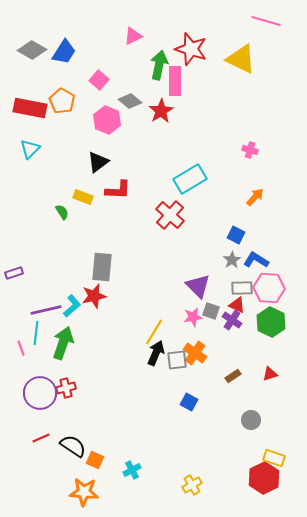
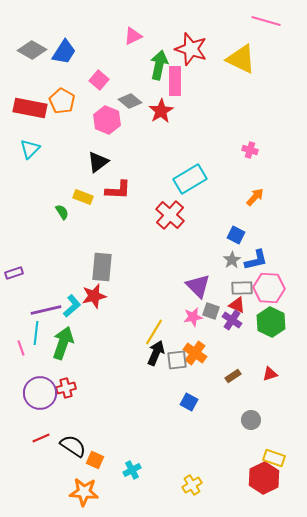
blue L-shape at (256, 260): rotated 135 degrees clockwise
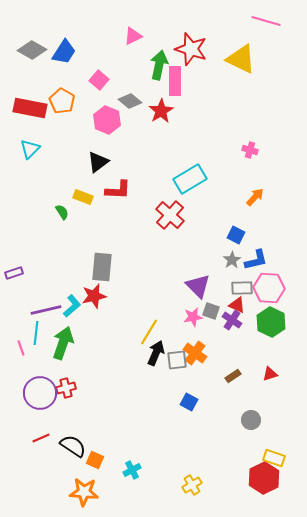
yellow line at (154, 332): moved 5 px left
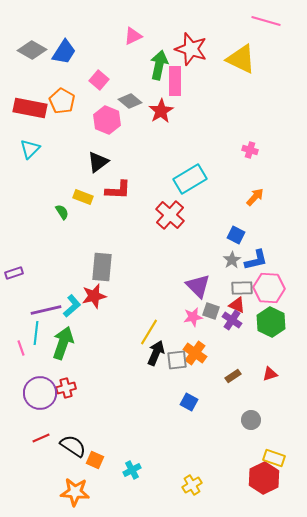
orange star at (84, 492): moved 9 px left
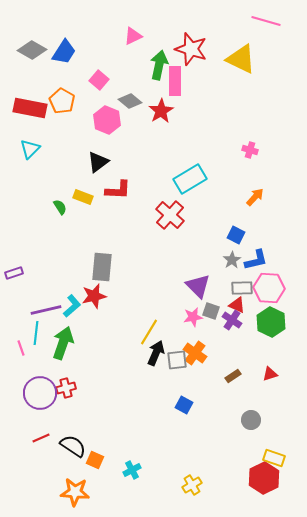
green semicircle at (62, 212): moved 2 px left, 5 px up
blue square at (189, 402): moved 5 px left, 3 px down
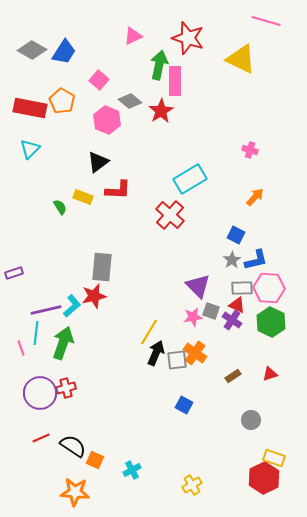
red star at (191, 49): moved 3 px left, 11 px up
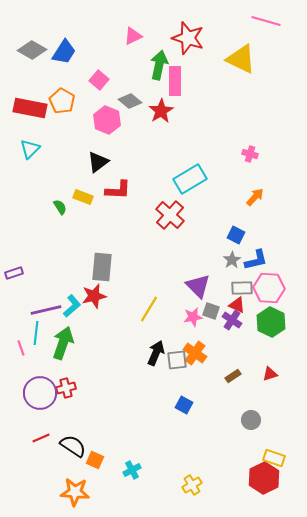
pink cross at (250, 150): moved 4 px down
yellow line at (149, 332): moved 23 px up
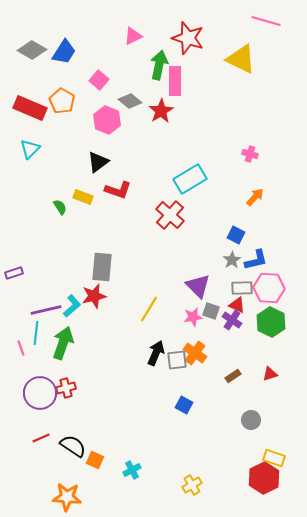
red rectangle at (30, 108): rotated 12 degrees clockwise
red L-shape at (118, 190): rotated 16 degrees clockwise
orange star at (75, 492): moved 8 px left, 5 px down
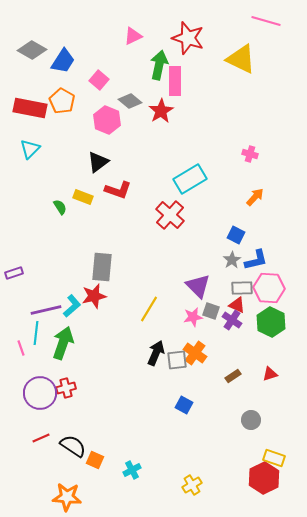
blue trapezoid at (64, 52): moved 1 px left, 9 px down
red rectangle at (30, 108): rotated 12 degrees counterclockwise
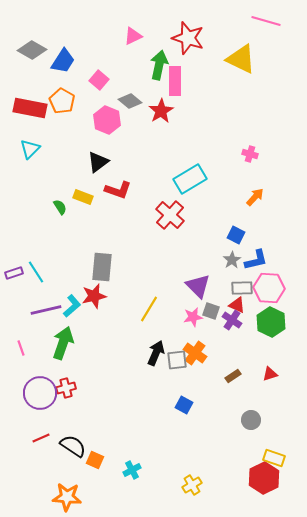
cyan line at (36, 333): moved 61 px up; rotated 40 degrees counterclockwise
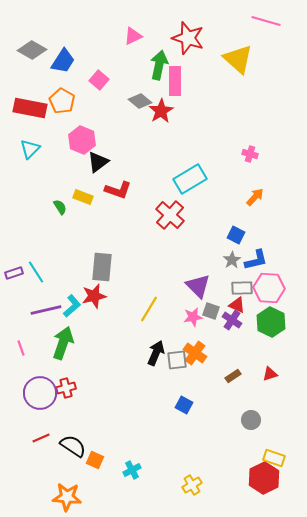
yellow triangle at (241, 59): moved 3 px left; rotated 16 degrees clockwise
gray diamond at (130, 101): moved 10 px right
pink hexagon at (107, 120): moved 25 px left, 20 px down
